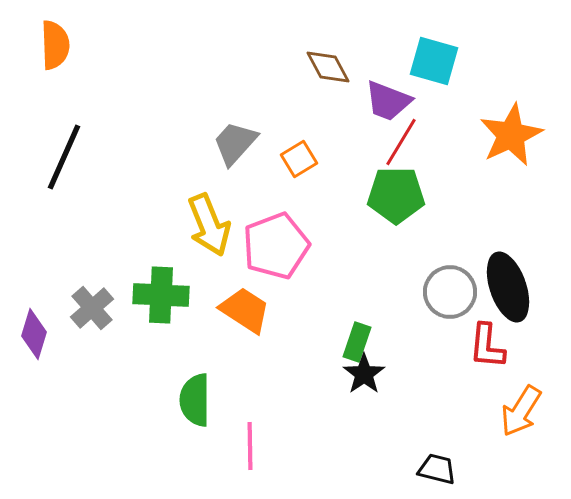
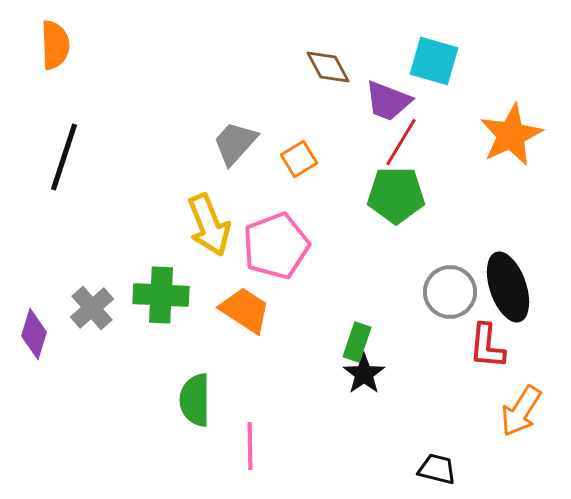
black line: rotated 6 degrees counterclockwise
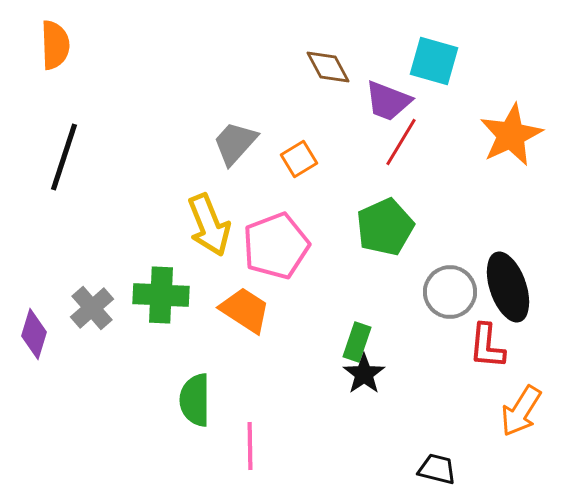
green pentagon: moved 11 px left, 32 px down; rotated 24 degrees counterclockwise
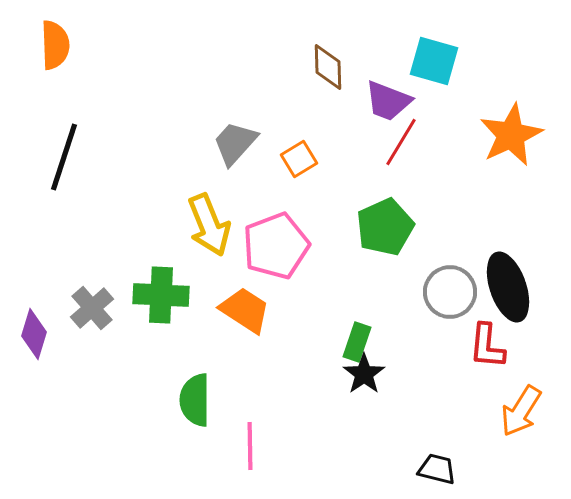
brown diamond: rotated 27 degrees clockwise
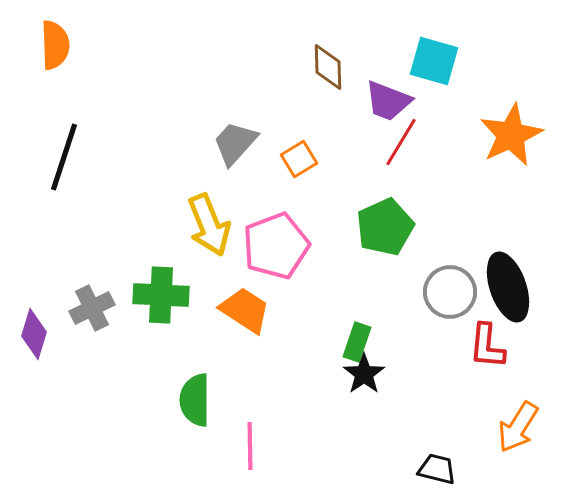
gray cross: rotated 15 degrees clockwise
orange arrow: moved 3 px left, 16 px down
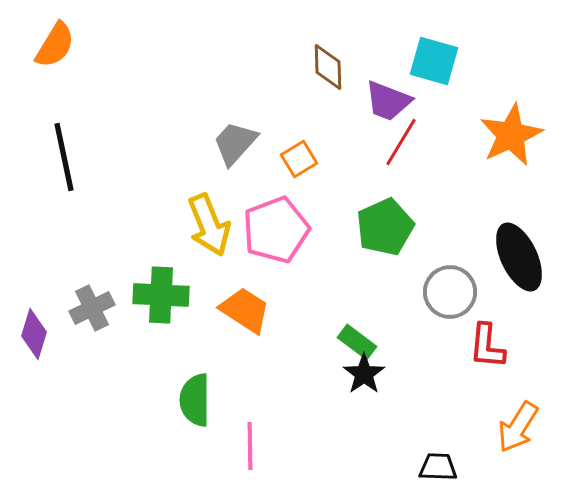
orange semicircle: rotated 33 degrees clockwise
black line: rotated 30 degrees counterclockwise
pink pentagon: moved 16 px up
black ellipse: moved 11 px right, 30 px up; rotated 6 degrees counterclockwise
green rectangle: rotated 72 degrees counterclockwise
black trapezoid: moved 1 px right, 2 px up; rotated 12 degrees counterclockwise
